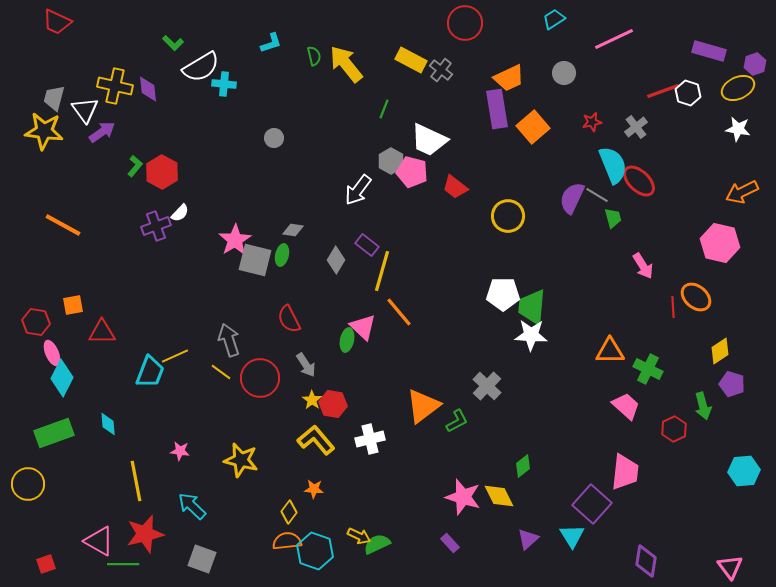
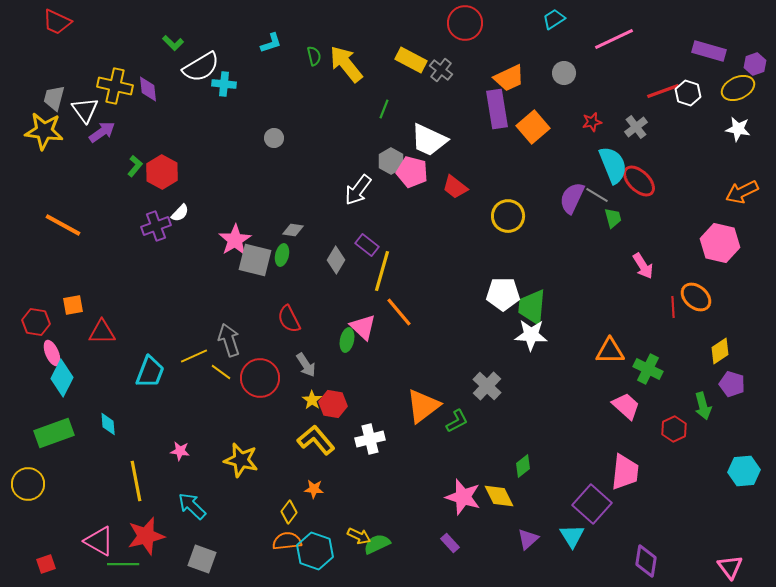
yellow line at (175, 356): moved 19 px right
red star at (145, 534): moved 1 px right, 2 px down
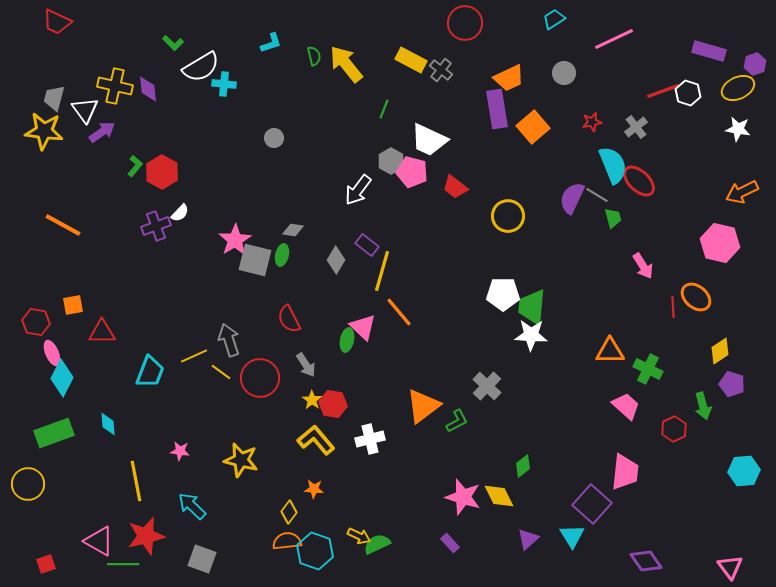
purple diamond at (646, 561): rotated 44 degrees counterclockwise
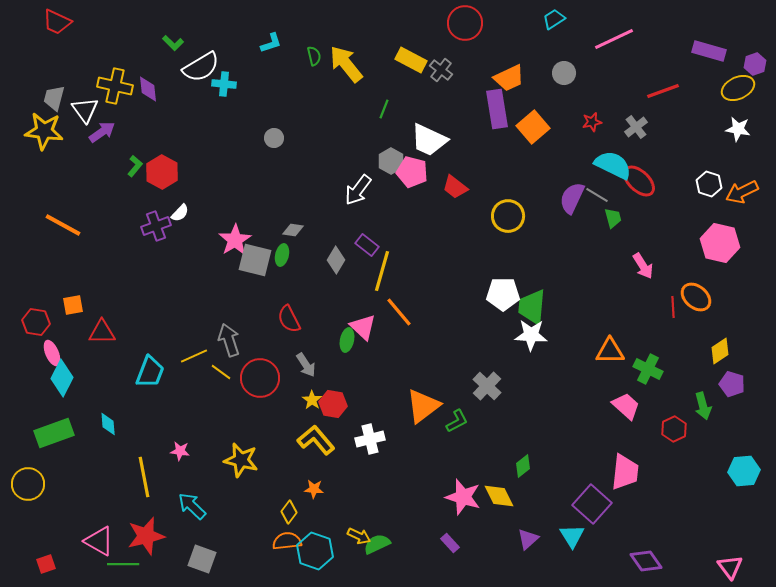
white hexagon at (688, 93): moved 21 px right, 91 px down
cyan semicircle at (613, 165): rotated 42 degrees counterclockwise
yellow line at (136, 481): moved 8 px right, 4 px up
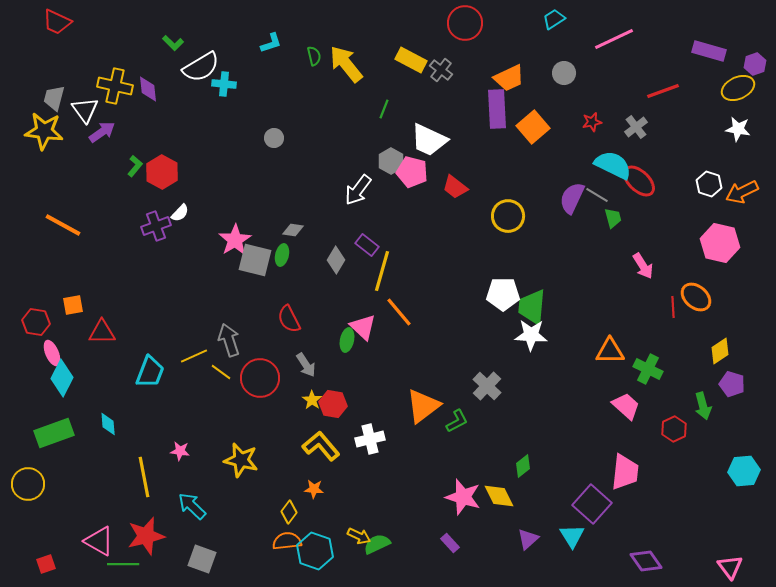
purple rectangle at (497, 109): rotated 6 degrees clockwise
yellow L-shape at (316, 440): moved 5 px right, 6 px down
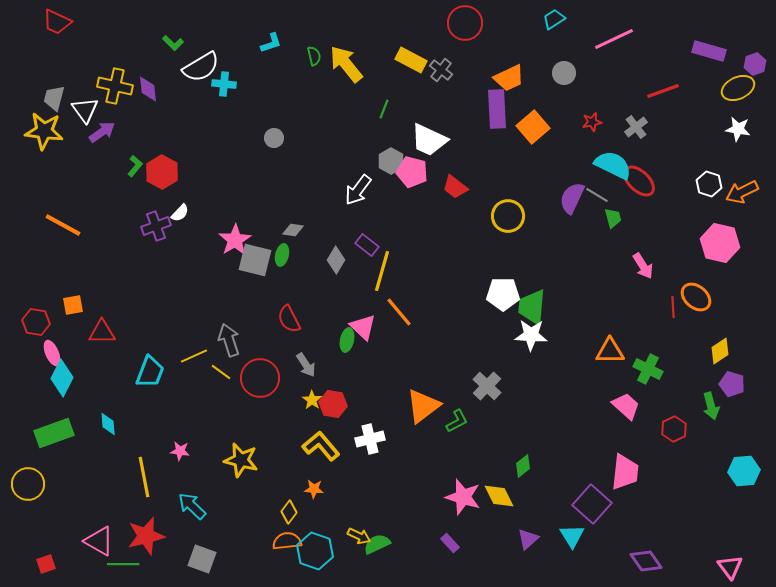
green arrow at (703, 406): moved 8 px right
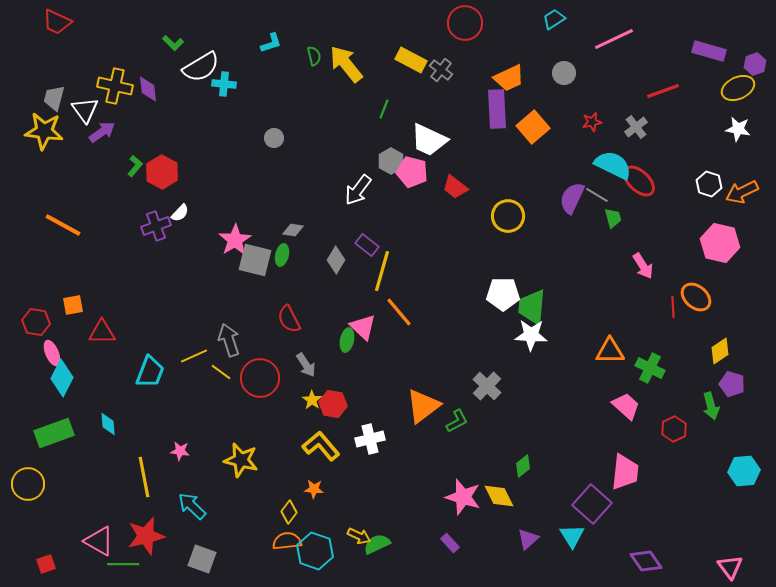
green cross at (648, 369): moved 2 px right, 1 px up
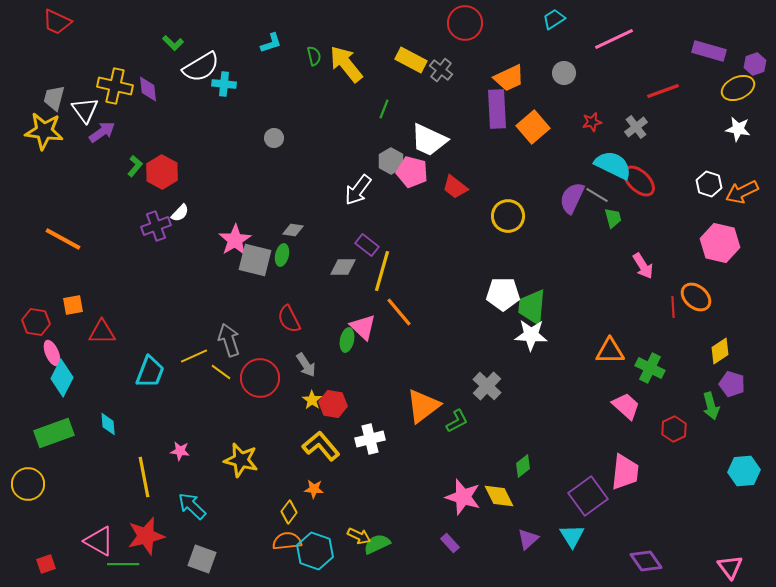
orange line at (63, 225): moved 14 px down
gray diamond at (336, 260): moved 7 px right, 7 px down; rotated 60 degrees clockwise
purple square at (592, 504): moved 4 px left, 8 px up; rotated 12 degrees clockwise
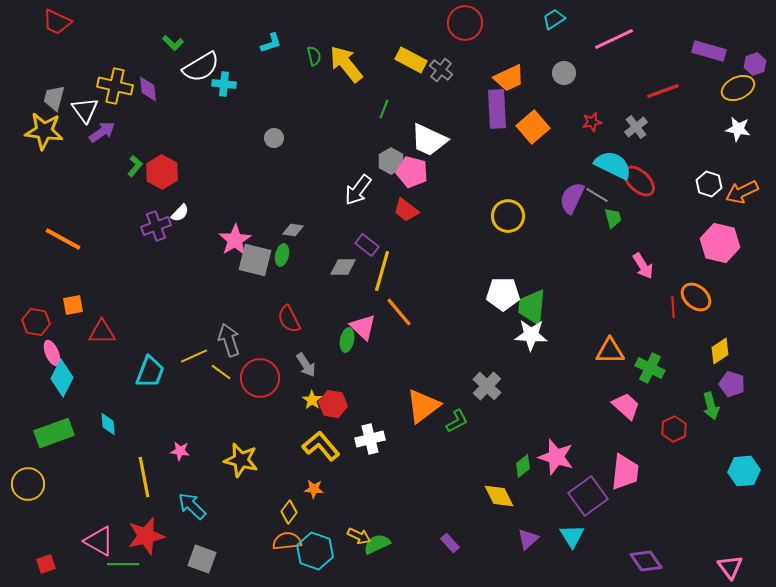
red trapezoid at (455, 187): moved 49 px left, 23 px down
pink star at (463, 497): moved 93 px right, 40 px up
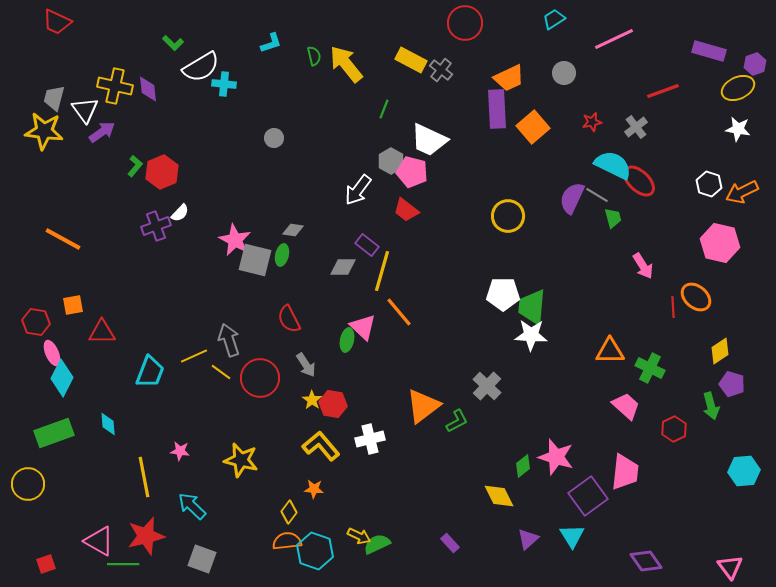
red hexagon at (162, 172): rotated 8 degrees clockwise
pink star at (235, 240): rotated 12 degrees counterclockwise
